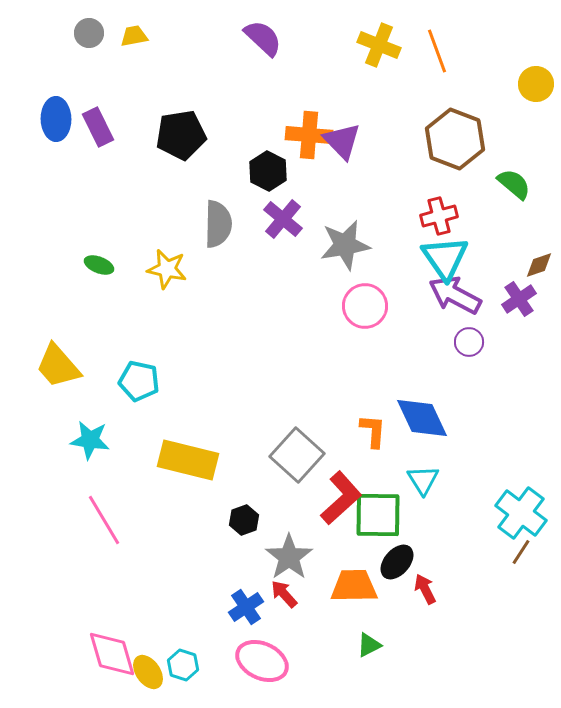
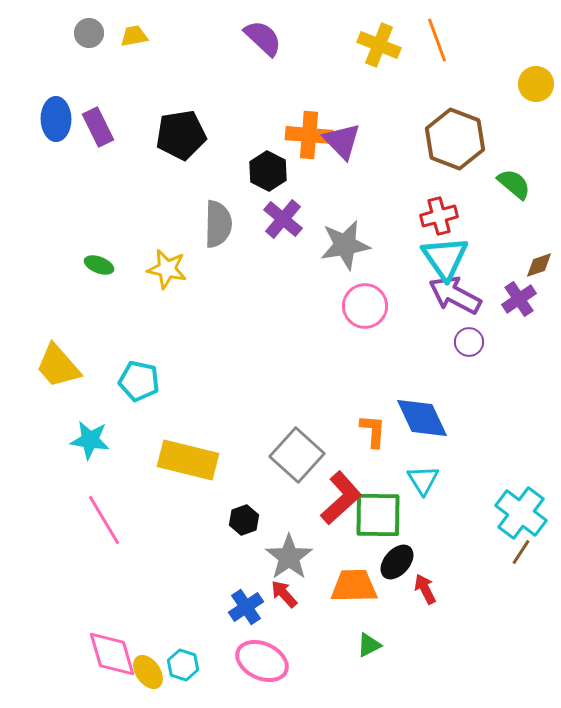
orange line at (437, 51): moved 11 px up
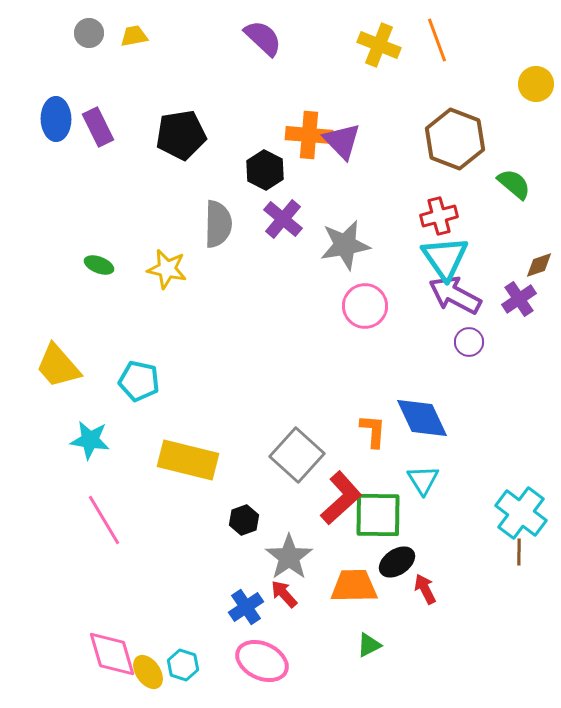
black hexagon at (268, 171): moved 3 px left, 1 px up
brown line at (521, 552): moved 2 px left; rotated 32 degrees counterclockwise
black ellipse at (397, 562): rotated 15 degrees clockwise
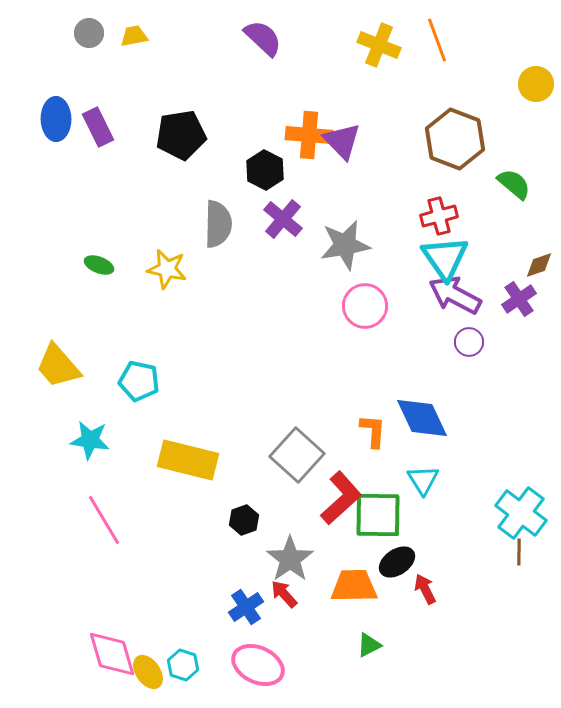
gray star at (289, 557): moved 1 px right, 2 px down
pink ellipse at (262, 661): moved 4 px left, 4 px down
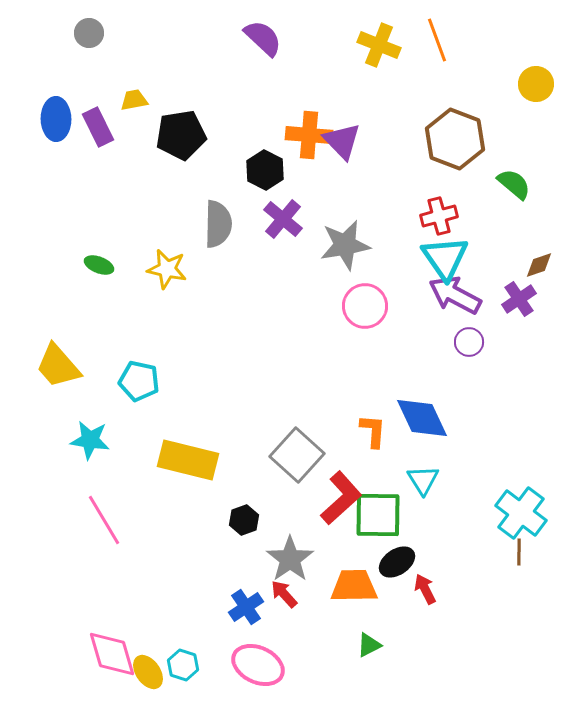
yellow trapezoid at (134, 36): moved 64 px down
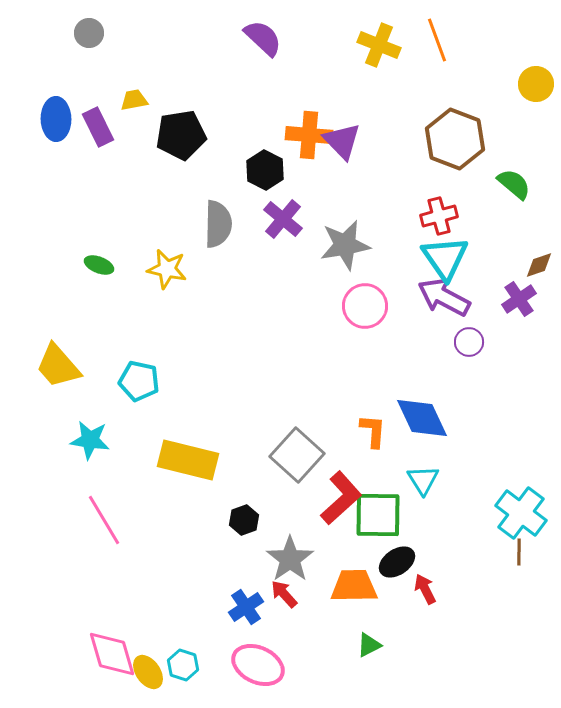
purple arrow at (455, 295): moved 11 px left, 2 px down
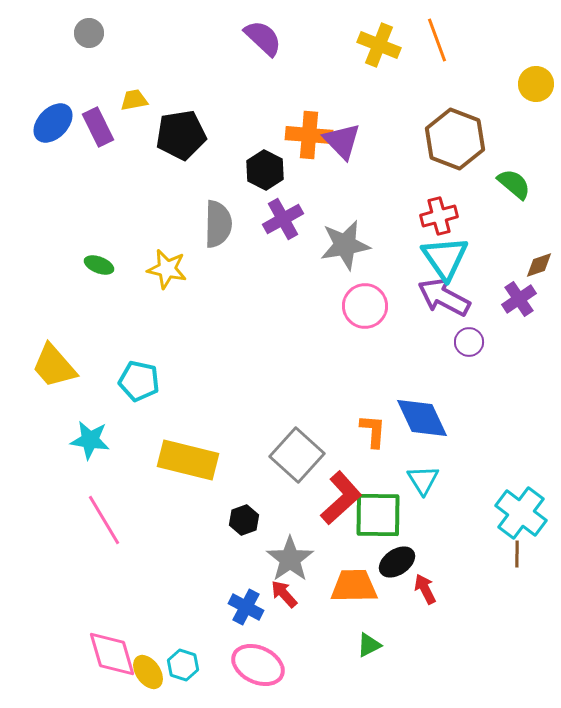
blue ellipse at (56, 119): moved 3 px left, 4 px down; rotated 45 degrees clockwise
purple cross at (283, 219): rotated 21 degrees clockwise
yellow trapezoid at (58, 366): moved 4 px left
brown line at (519, 552): moved 2 px left, 2 px down
blue cross at (246, 607): rotated 28 degrees counterclockwise
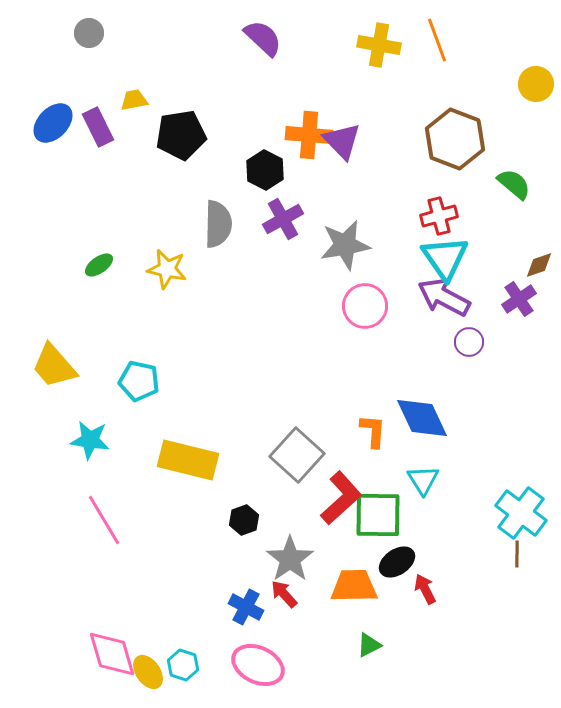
yellow cross at (379, 45): rotated 12 degrees counterclockwise
green ellipse at (99, 265): rotated 56 degrees counterclockwise
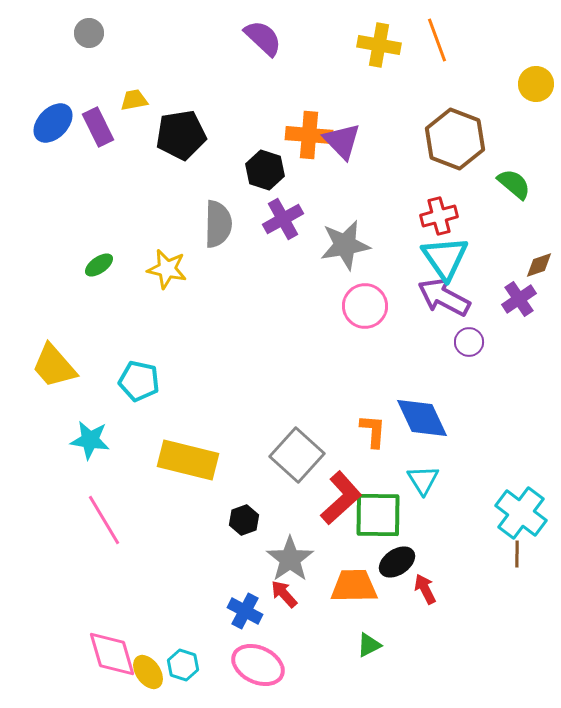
black hexagon at (265, 170): rotated 9 degrees counterclockwise
blue cross at (246, 607): moved 1 px left, 4 px down
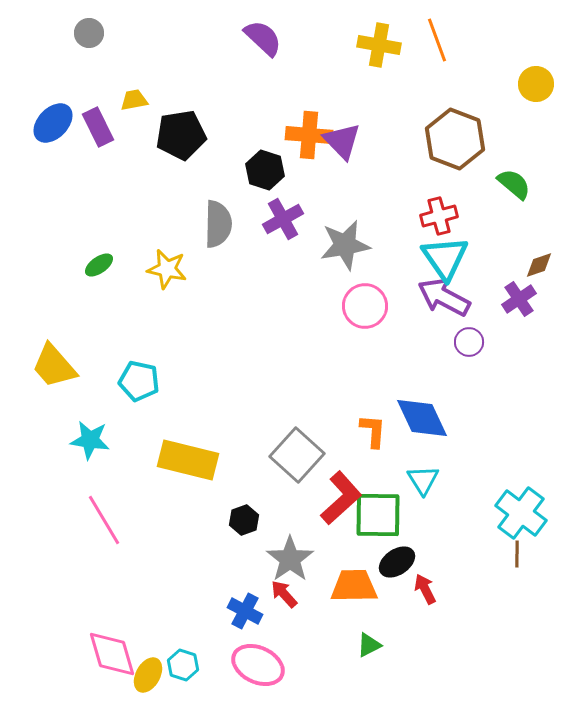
yellow ellipse at (148, 672): moved 3 px down; rotated 64 degrees clockwise
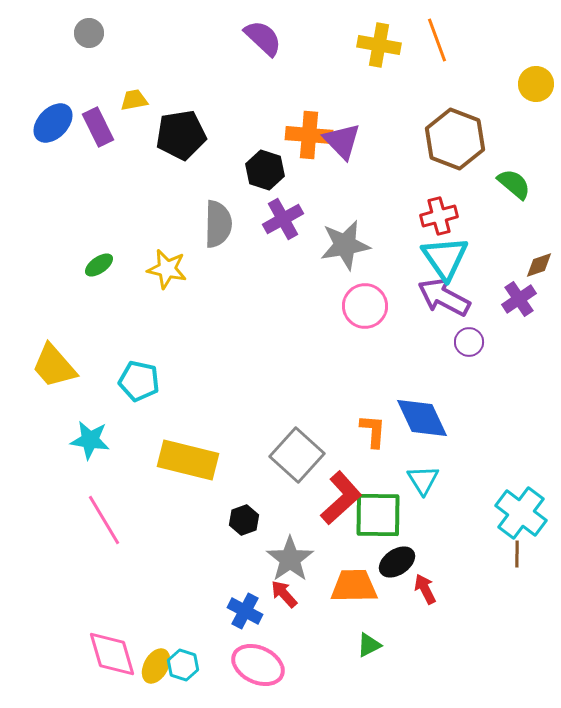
yellow ellipse at (148, 675): moved 8 px right, 9 px up
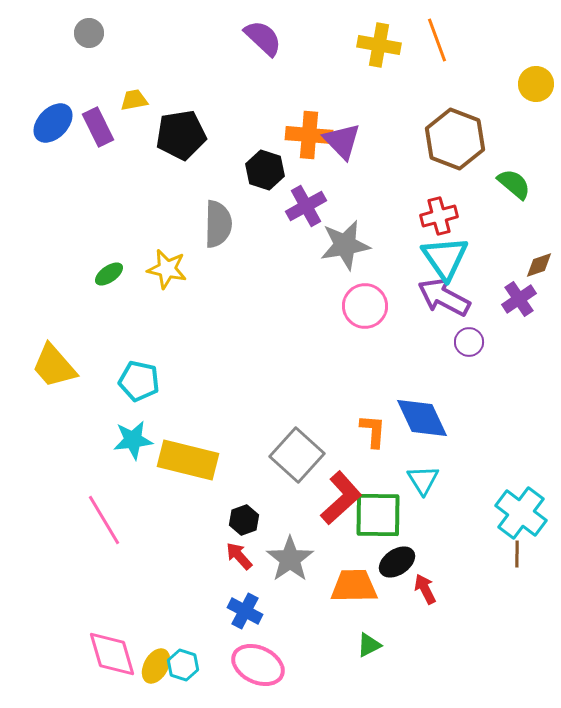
purple cross at (283, 219): moved 23 px right, 13 px up
green ellipse at (99, 265): moved 10 px right, 9 px down
cyan star at (90, 440): moved 43 px right; rotated 15 degrees counterclockwise
red arrow at (284, 594): moved 45 px left, 38 px up
